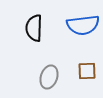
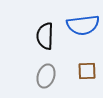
black semicircle: moved 11 px right, 8 px down
gray ellipse: moved 3 px left, 1 px up
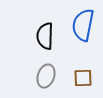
blue semicircle: rotated 108 degrees clockwise
brown square: moved 4 px left, 7 px down
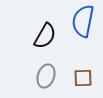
blue semicircle: moved 4 px up
black semicircle: rotated 152 degrees counterclockwise
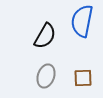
blue semicircle: moved 1 px left
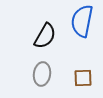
gray ellipse: moved 4 px left, 2 px up; rotated 10 degrees counterclockwise
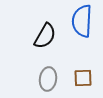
blue semicircle: rotated 8 degrees counterclockwise
gray ellipse: moved 6 px right, 5 px down
